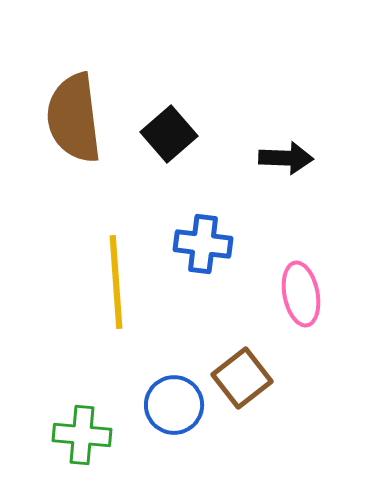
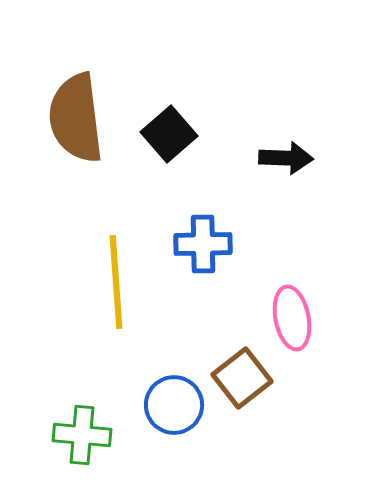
brown semicircle: moved 2 px right
blue cross: rotated 8 degrees counterclockwise
pink ellipse: moved 9 px left, 24 px down
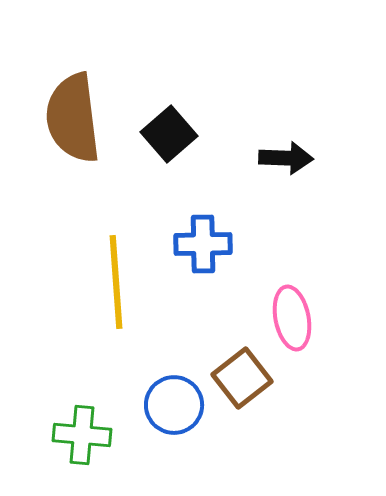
brown semicircle: moved 3 px left
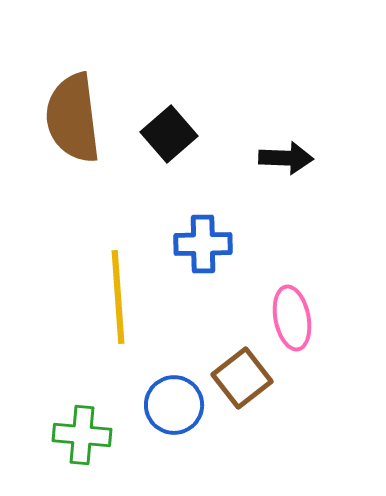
yellow line: moved 2 px right, 15 px down
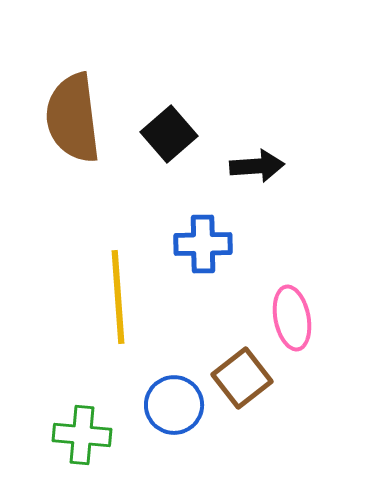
black arrow: moved 29 px left, 8 px down; rotated 6 degrees counterclockwise
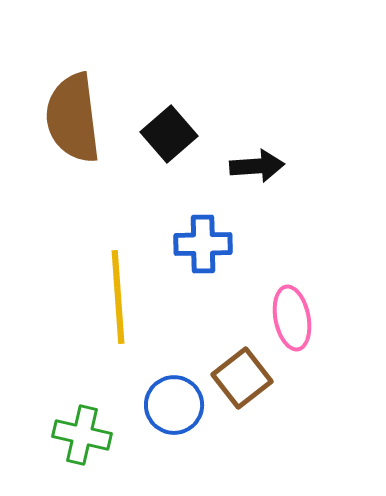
green cross: rotated 8 degrees clockwise
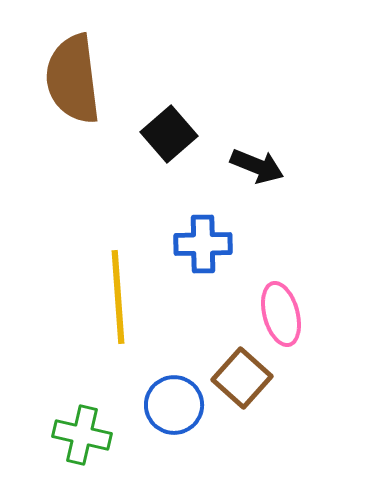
brown semicircle: moved 39 px up
black arrow: rotated 26 degrees clockwise
pink ellipse: moved 11 px left, 4 px up; rotated 4 degrees counterclockwise
brown square: rotated 10 degrees counterclockwise
